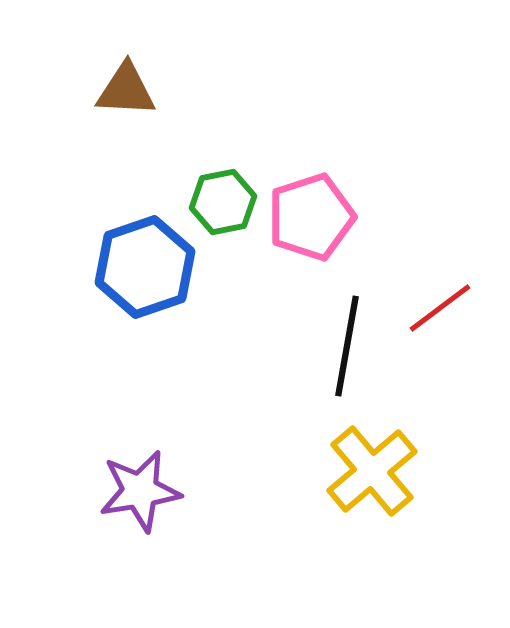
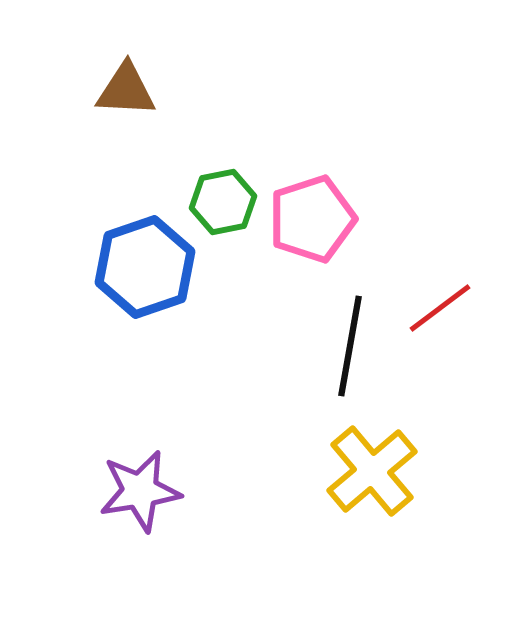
pink pentagon: moved 1 px right, 2 px down
black line: moved 3 px right
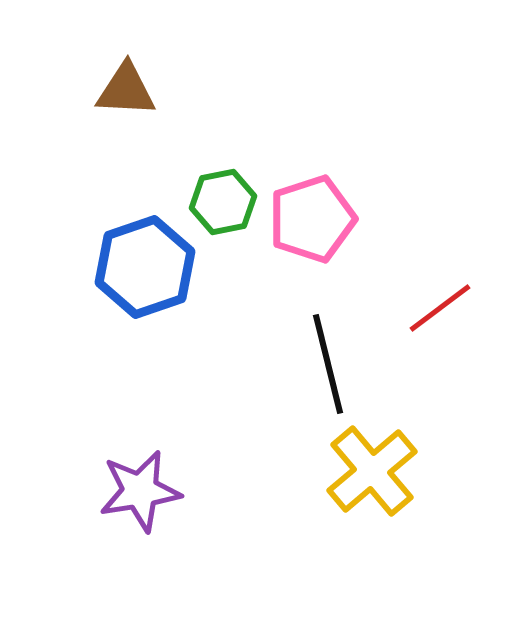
black line: moved 22 px left, 18 px down; rotated 24 degrees counterclockwise
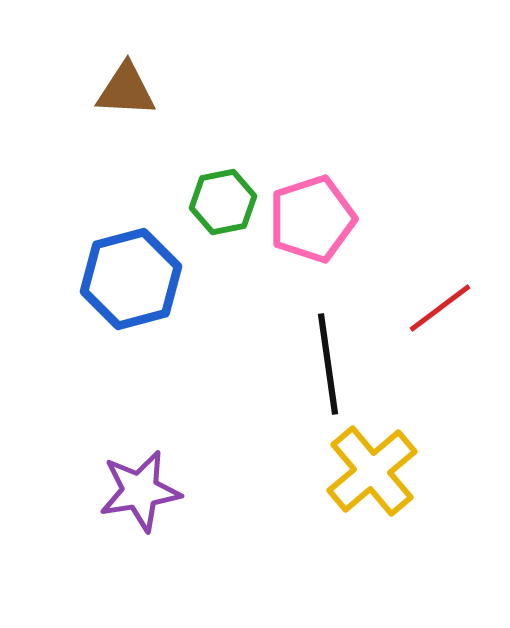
blue hexagon: moved 14 px left, 12 px down; rotated 4 degrees clockwise
black line: rotated 6 degrees clockwise
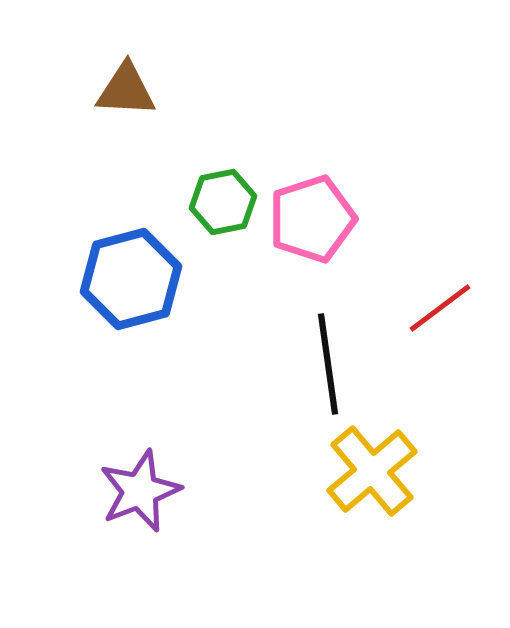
purple star: rotated 12 degrees counterclockwise
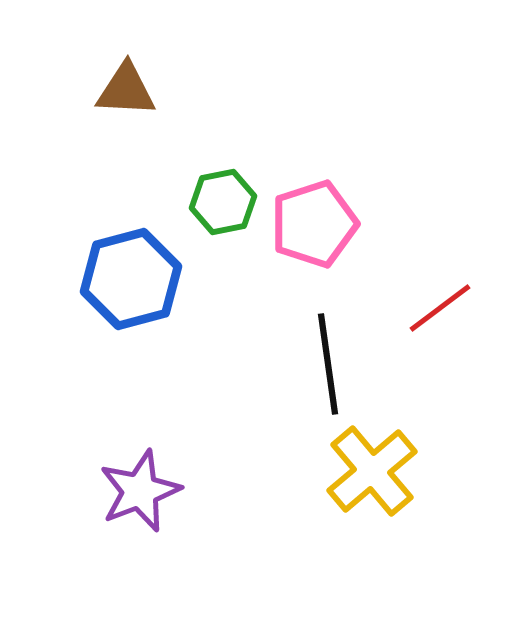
pink pentagon: moved 2 px right, 5 px down
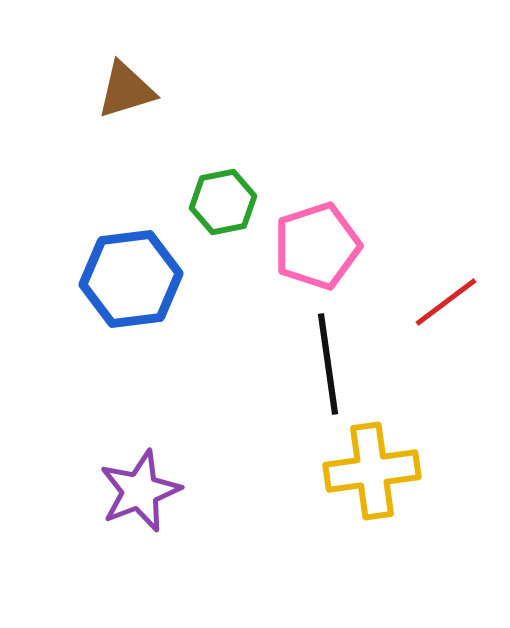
brown triangle: rotated 20 degrees counterclockwise
pink pentagon: moved 3 px right, 22 px down
blue hexagon: rotated 8 degrees clockwise
red line: moved 6 px right, 6 px up
yellow cross: rotated 32 degrees clockwise
